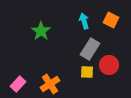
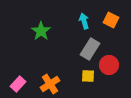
yellow square: moved 1 px right, 4 px down
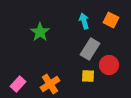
green star: moved 1 px left, 1 px down
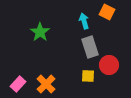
orange square: moved 4 px left, 8 px up
gray rectangle: moved 2 px up; rotated 50 degrees counterclockwise
orange cross: moved 4 px left; rotated 12 degrees counterclockwise
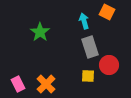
pink rectangle: rotated 70 degrees counterclockwise
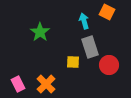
yellow square: moved 15 px left, 14 px up
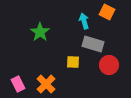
gray rectangle: moved 3 px right, 3 px up; rotated 55 degrees counterclockwise
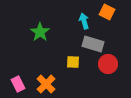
red circle: moved 1 px left, 1 px up
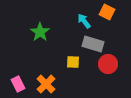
cyan arrow: rotated 21 degrees counterclockwise
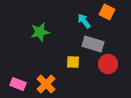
green star: rotated 24 degrees clockwise
pink rectangle: rotated 42 degrees counterclockwise
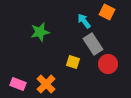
gray rectangle: rotated 40 degrees clockwise
yellow square: rotated 16 degrees clockwise
